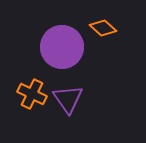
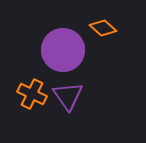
purple circle: moved 1 px right, 3 px down
purple triangle: moved 3 px up
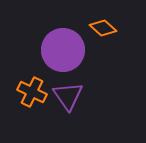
orange cross: moved 2 px up
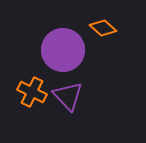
purple triangle: rotated 8 degrees counterclockwise
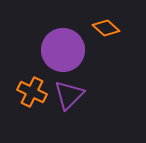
orange diamond: moved 3 px right
purple triangle: moved 1 px right, 1 px up; rotated 28 degrees clockwise
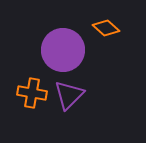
orange cross: moved 1 px down; rotated 16 degrees counterclockwise
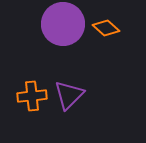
purple circle: moved 26 px up
orange cross: moved 3 px down; rotated 16 degrees counterclockwise
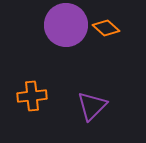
purple circle: moved 3 px right, 1 px down
purple triangle: moved 23 px right, 11 px down
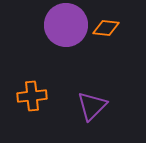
orange diamond: rotated 36 degrees counterclockwise
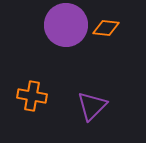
orange cross: rotated 16 degrees clockwise
